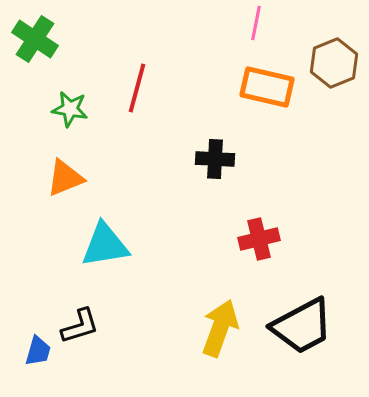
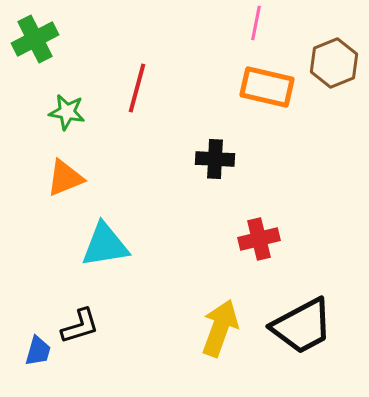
green cross: rotated 30 degrees clockwise
green star: moved 3 px left, 3 px down
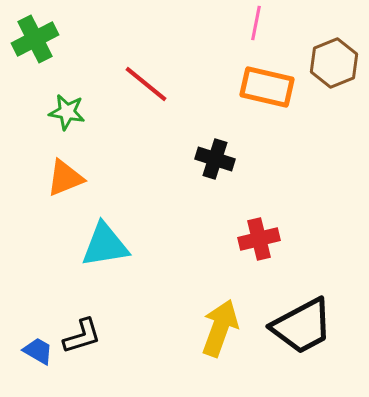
red line: moved 9 px right, 4 px up; rotated 66 degrees counterclockwise
black cross: rotated 15 degrees clockwise
black L-shape: moved 2 px right, 10 px down
blue trapezoid: rotated 76 degrees counterclockwise
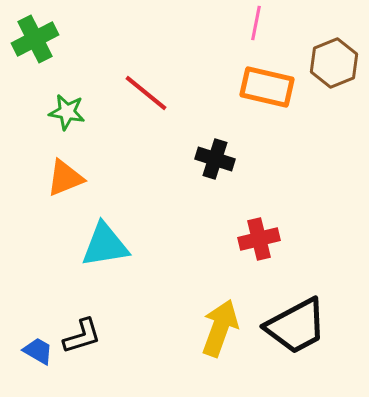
red line: moved 9 px down
black trapezoid: moved 6 px left
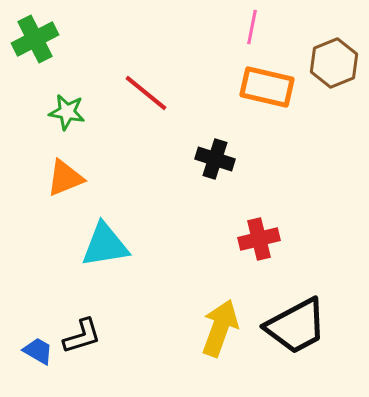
pink line: moved 4 px left, 4 px down
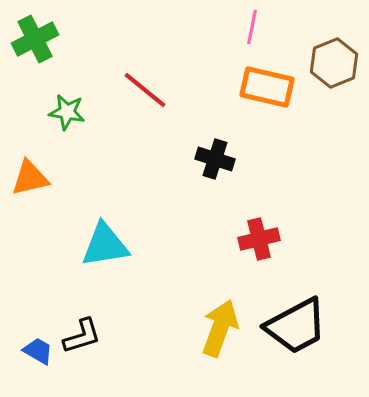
red line: moved 1 px left, 3 px up
orange triangle: moved 35 px left; rotated 9 degrees clockwise
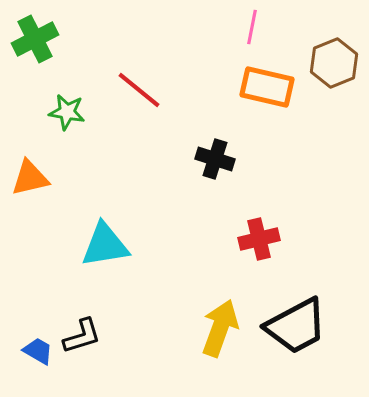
red line: moved 6 px left
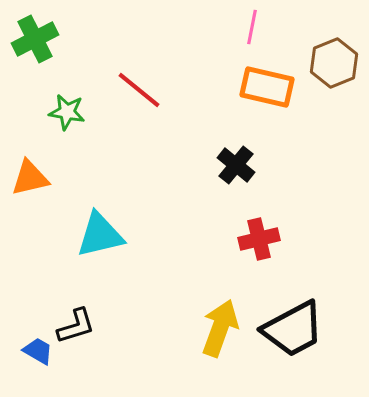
black cross: moved 21 px right, 6 px down; rotated 21 degrees clockwise
cyan triangle: moved 5 px left, 10 px up; rotated 4 degrees counterclockwise
black trapezoid: moved 3 px left, 3 px down
black L-shape: moved 6 px left, 10 px up
